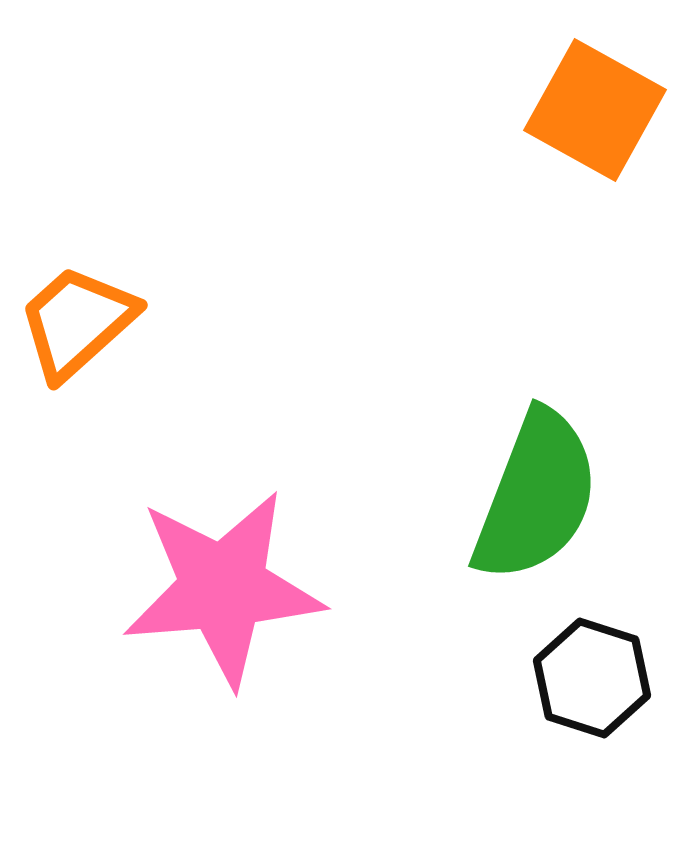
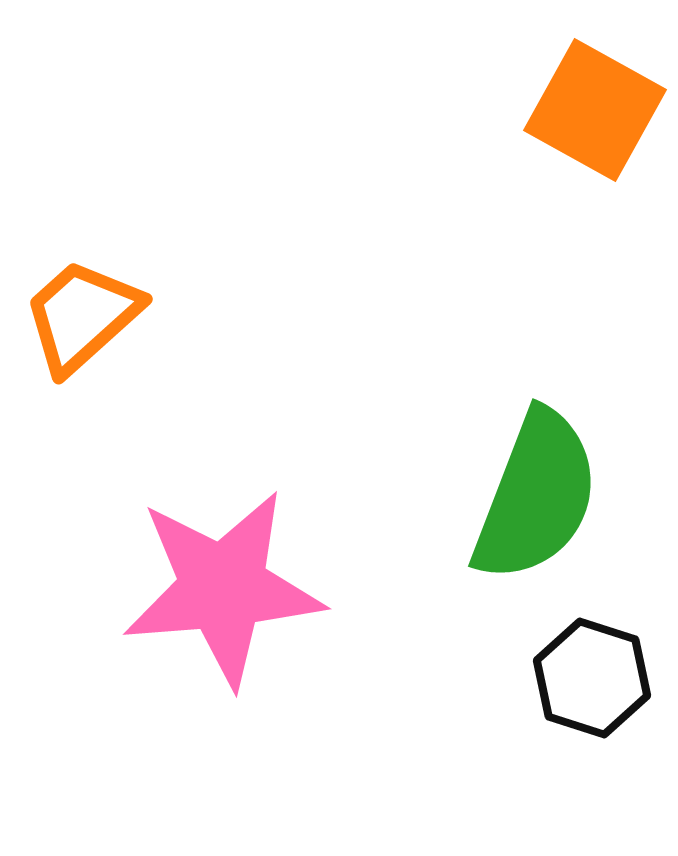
orange trapezoid: moved 5 px right, 6 px up
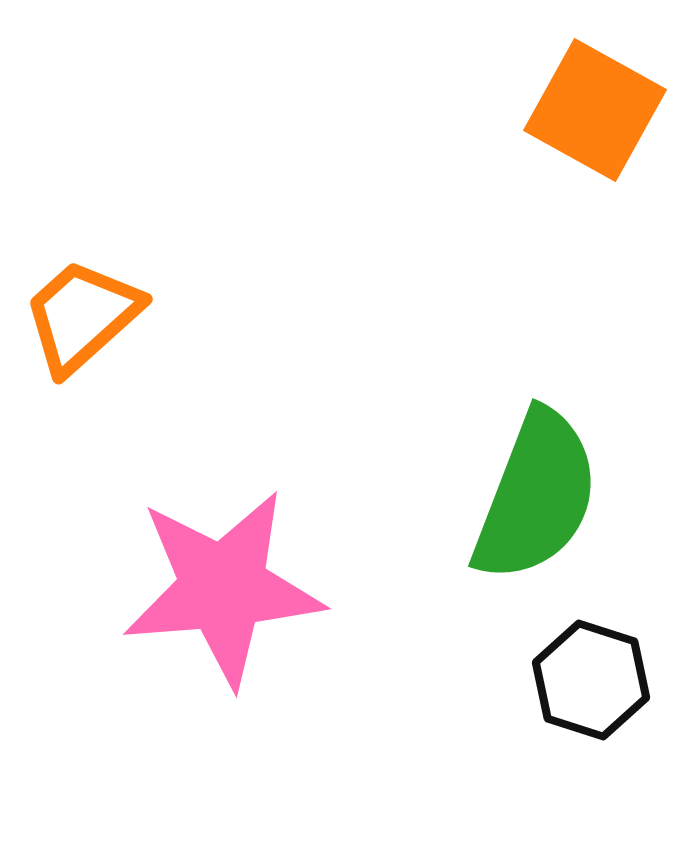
black hexagon: moved 1 px left, 2 px down
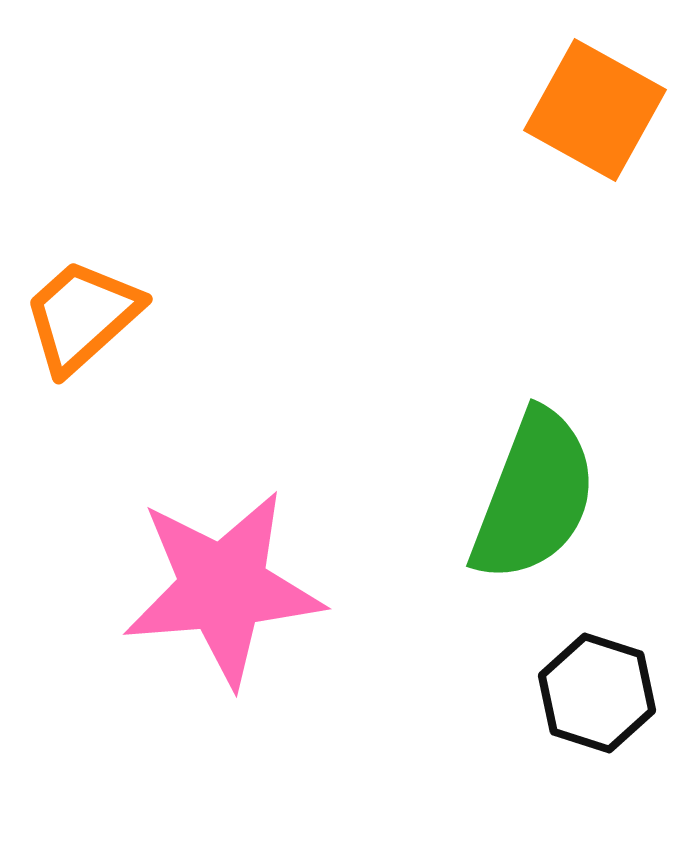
green semicircle: moved 2 px left
black hexagon: moved 6 px right, 13 px down
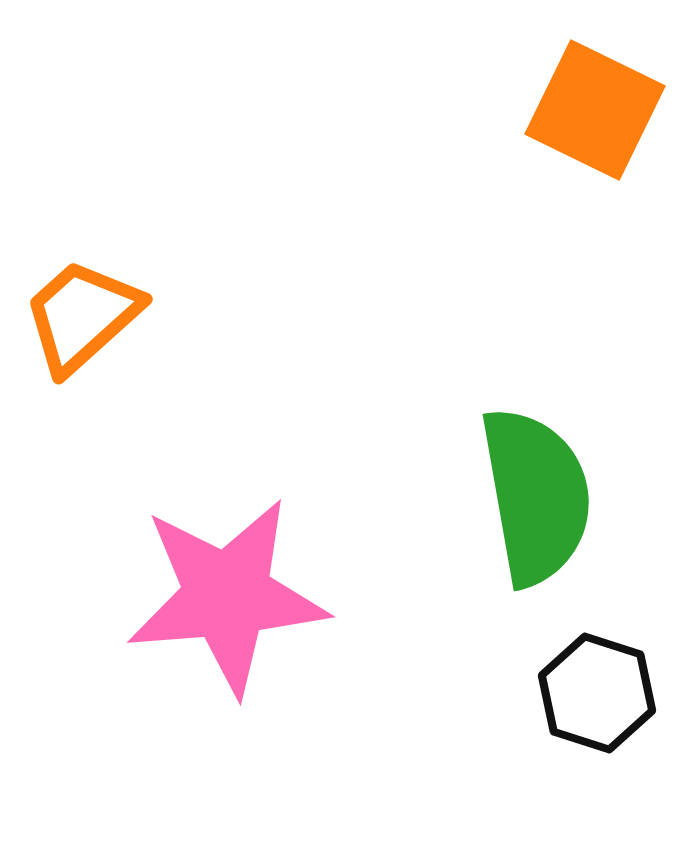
orange square: rotated 3 degrees counterclockwise
green semicircle: moved 2 px right; rotated 31 degrees counterclockwise
pink star: moved 4 px right, 8 px down
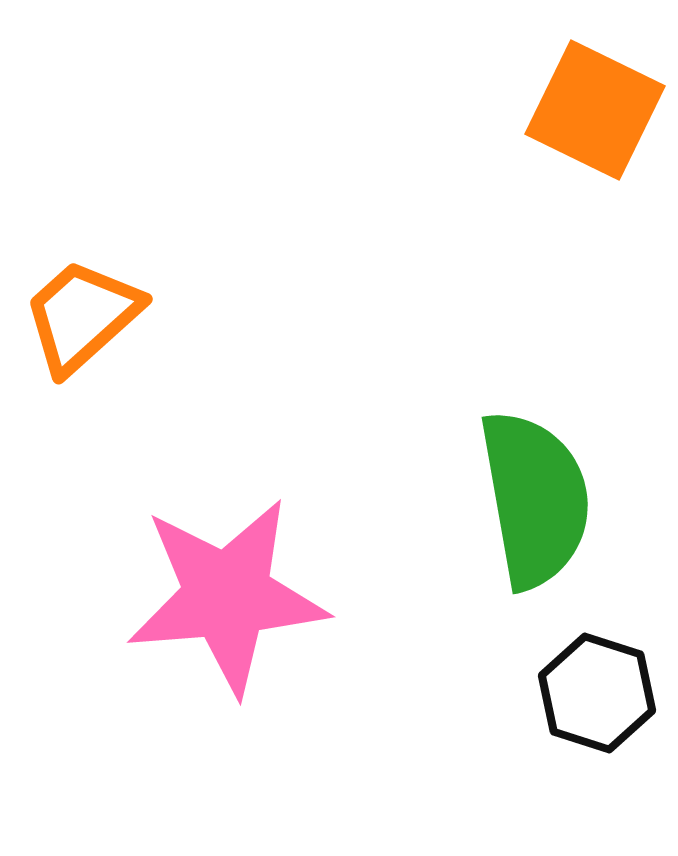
green semicircle: moved 1 px left, 3 px down
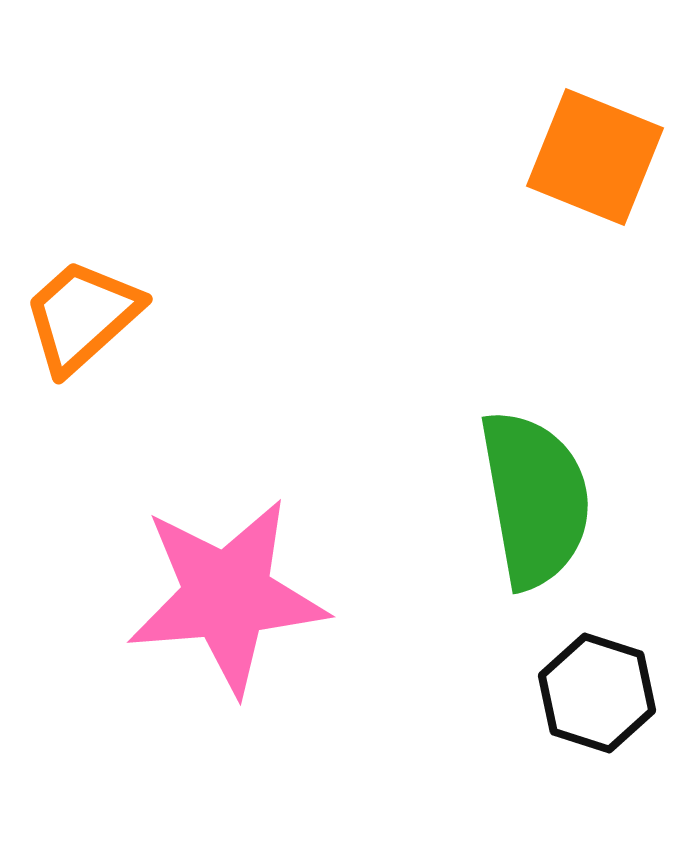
orange square: moved 47 px down; rotated 4 degrees counterclockwise
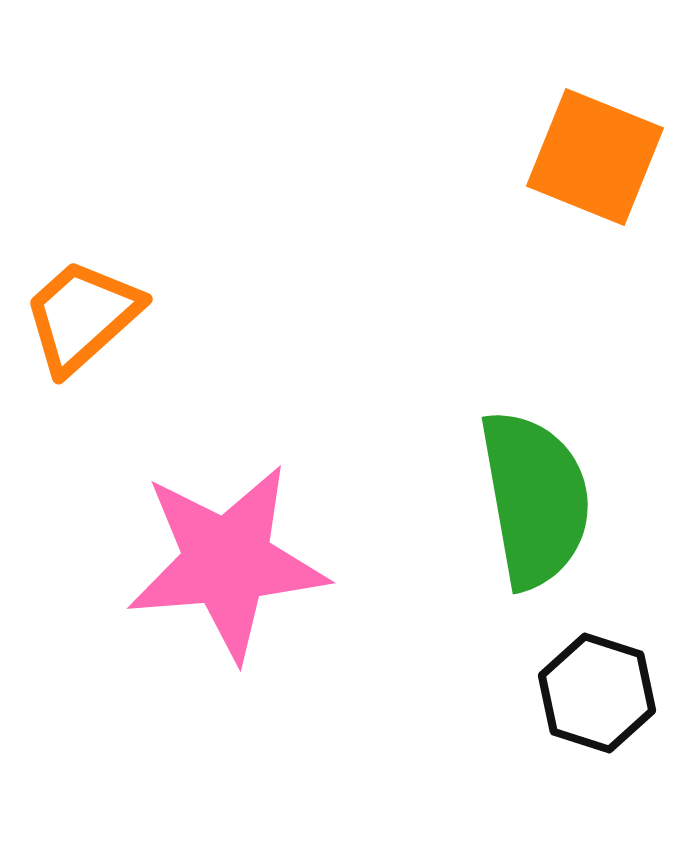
pink star: moved 34 px up
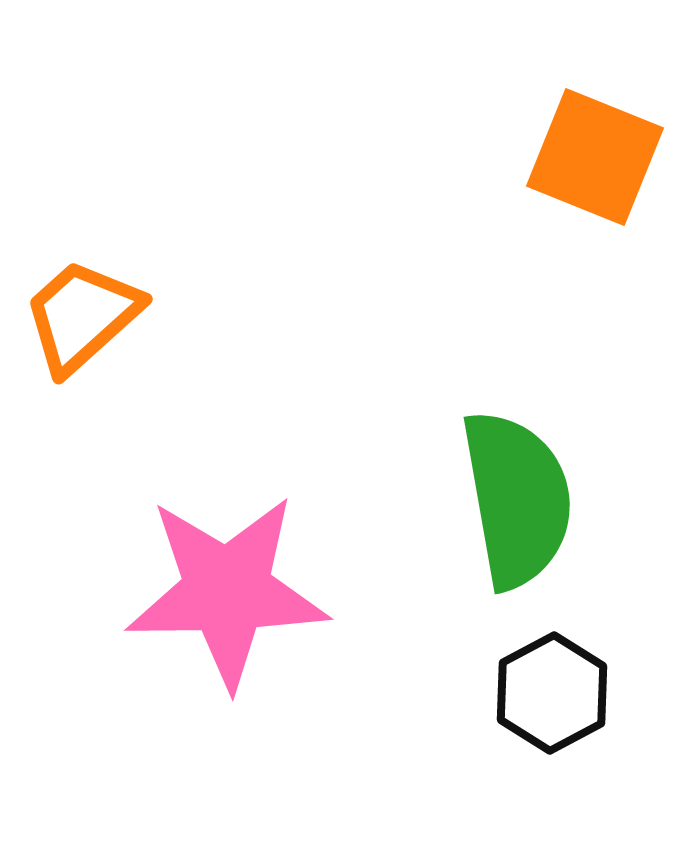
green semicircle: moved 18 px left
pink star: moved 29 px down; rotated 4 degrees clockwise
black hexagon: moved 45 px left; rotated 14 degrees clockwise
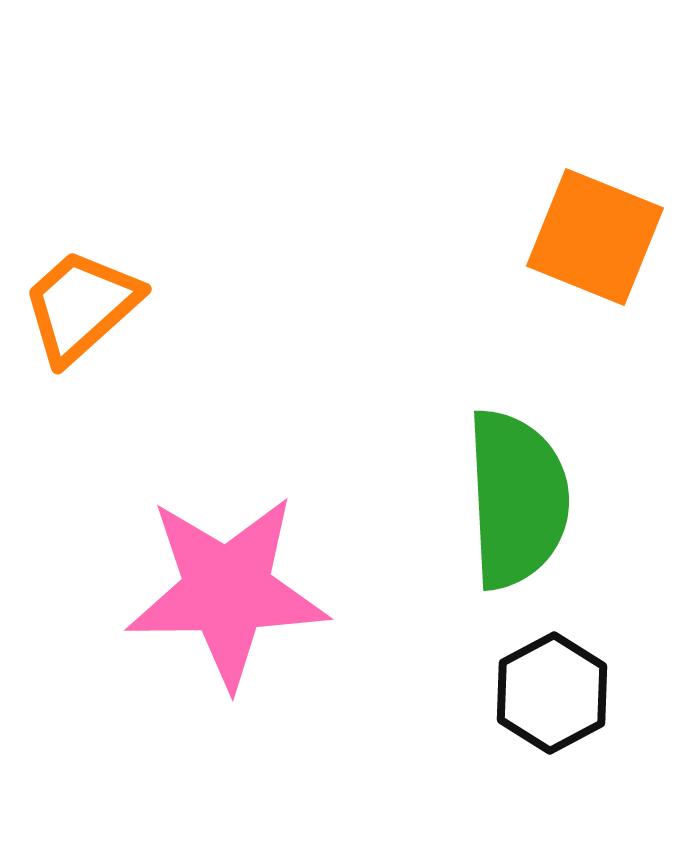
orange square: moved 80 px down
orange trapezoid: moved 1 px left, 10 px up
green semicircle: rotated 7 degrees clockwise
